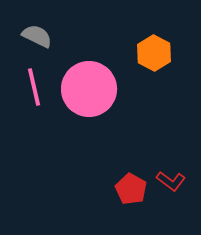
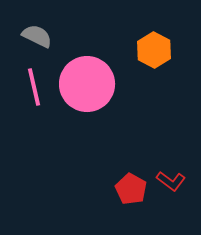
orange hexagon: moved 3 px up
pink circle: moved 2 px left, 5 px up
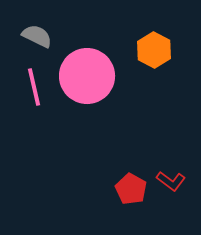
pink circle: moved 8 px up
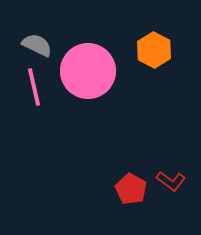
gray semicircle: moved 9 px down
pink circle: moved 1 px right, 5 px up
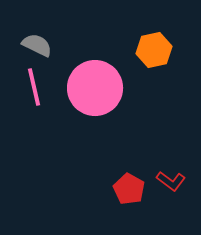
orange hexagon: rotated 20 degrees clockwise
pink circle: moved 7 px right, 17 px down
red pentagon: moved 2 px left
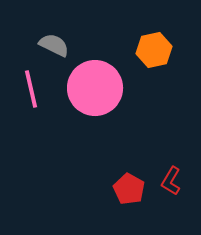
gray semicircle: moved 17 px right
pink line: moved 3 px left, 2 px down
red L-shape: rotated 84 degrees clockwise
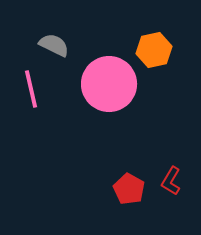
pink circle: moved 14 px right, 4 px up
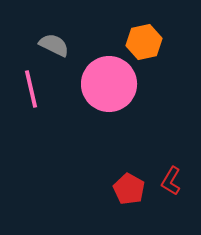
orange hexagon: moved 10 px left, 8 px up
